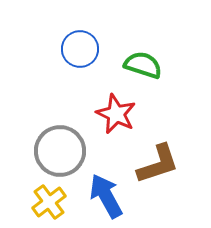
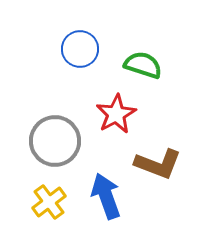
red star: rotated 18 degrees clockwise
gray circle: moved 5 px left, 10 px up
brown L-shape: rotated 39 degrees clockwise
blue arrow: rotated 9 degrees clockwise
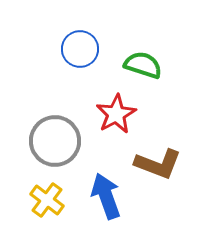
yellow cross: moved 2 px left, 2 px up; rotated 16 degrees counterclockwise
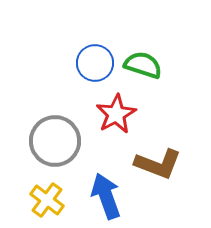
blue circle: moved 15 px right, 14 px down
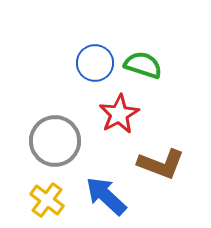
red star: moved 3 px right
brown L-shape: moved 3 px right
blue arrow: rotated 27 degrees counterclockwise
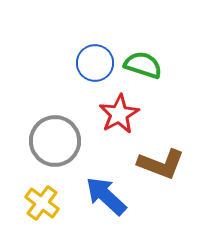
yellow cross: moved 5 px left, 3 px down
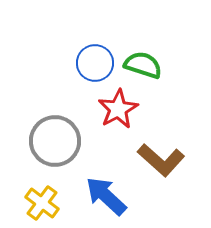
red star: moved 1 px left, 5 px up
brown L-shape: moved 4 px up; rotated 21 degrees clockwise
